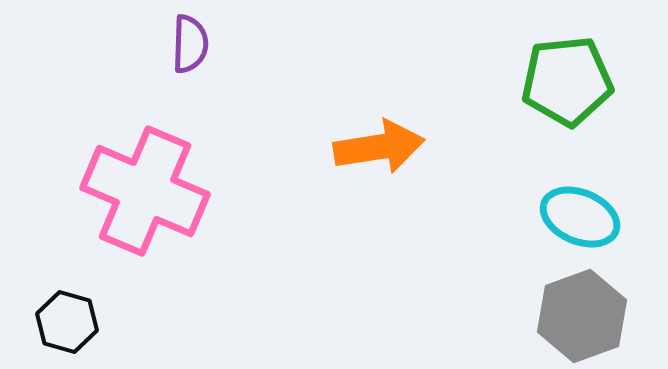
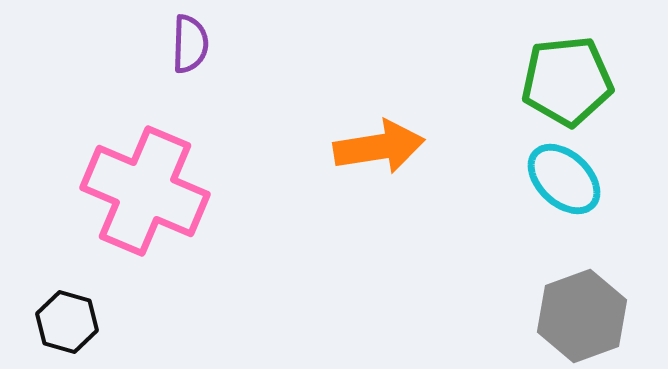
cyan ellipse: moved 16 px left, 38 px up; rotated 20 degrees clockwise
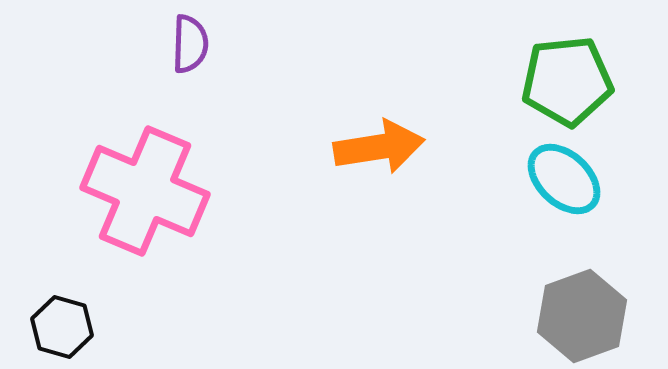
black hexagon: moved 5 px left, 5 px down
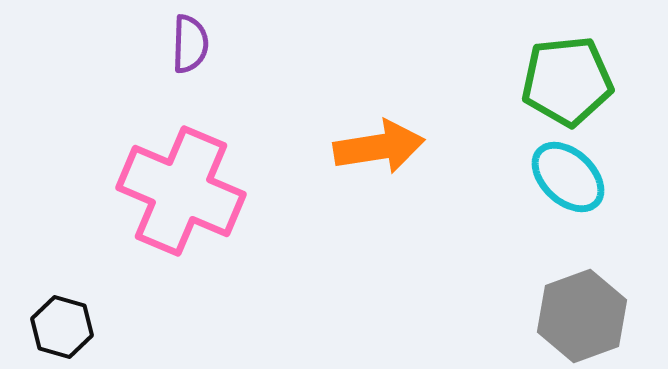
cyan ellipse: moved 4 px right, 2 px up
pink cross: moved 36 px right
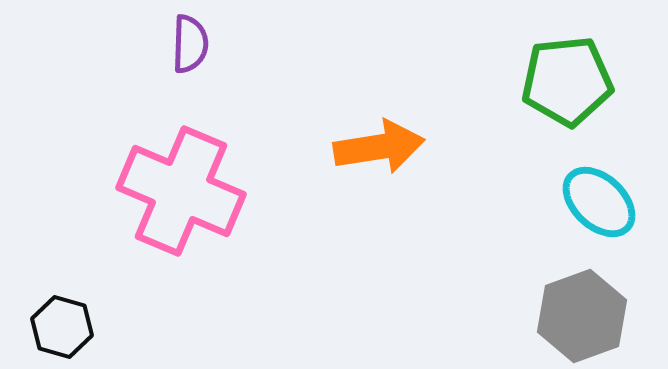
cyan ellipse: moved 31 px right, 25 px down
